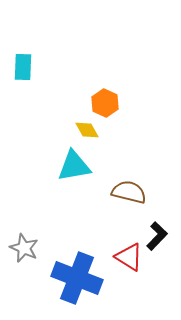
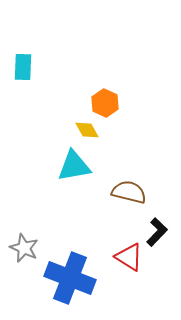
black L-shape: moved 4 px up
blue cross: moved 7 px left
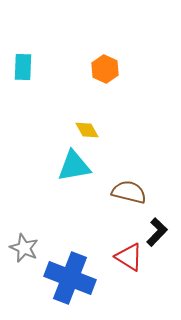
orange hexagon: moved 34 px up
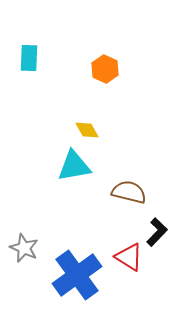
cyan rectangle: moved 6 px right, 9 px up
blue cross: moved 7 px right, 3 px up; rotated 33 degrees clockwise
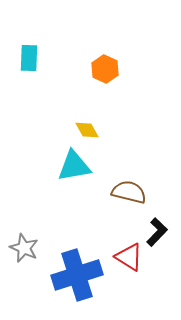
blue cross: rotated 18 degrees clockwise
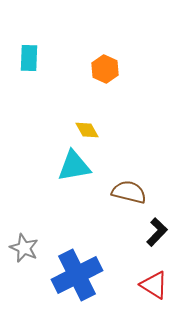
red triangle: moved 25 px right, 28 px down
blue cross: rotated 9 degrees counterclockwise
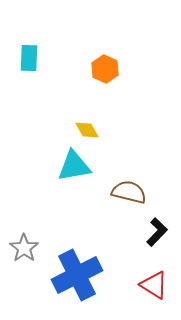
gray star: rotated 12 degrees clockwise
